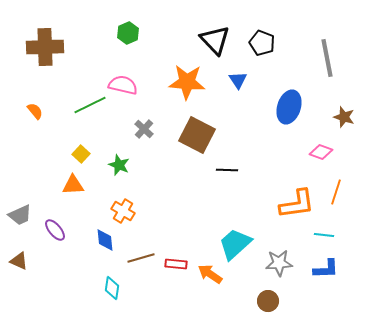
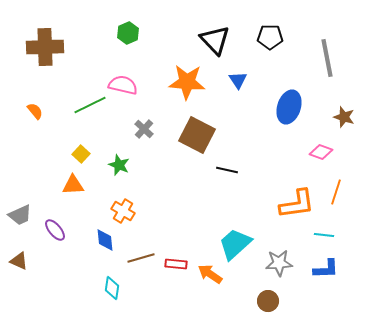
black pentagon: moved 8 px right, 6 px up; rotated 20 degrees counterclockwise
black line: rotated 10 degrees clockwise
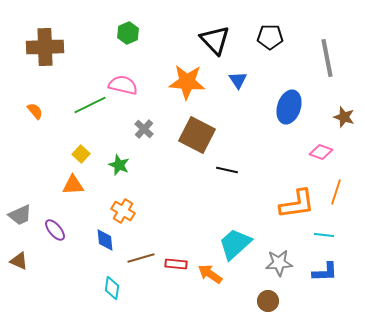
blue L-shape: moved 1 px left, 3 px down
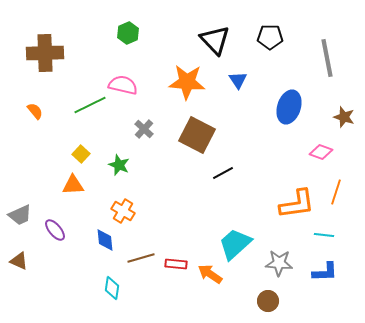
brown cross: moved 6 px down
black line: moved 4 px left, 3 px down; rotated 40 degrees counterclockwise
gray star: rotated 8 degrees clockwise
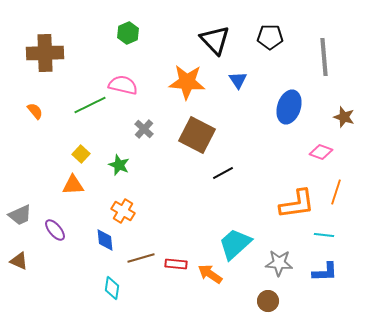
gray line: moved 3 px left, 1 px up; rotated 6 degrees clockwise
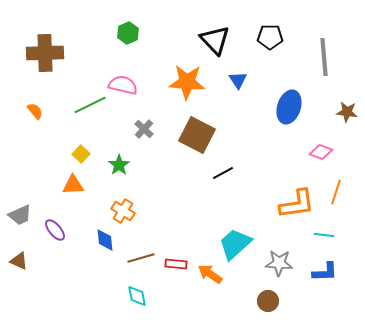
brown star: moved 3 px right, 5 px up; rotated 10 degrees counterclockwise
green star: rotated 15 degrees clockwise
cyan diamond: moved 25 px right, 8 px down; rotated 20 degrees counterclockwise
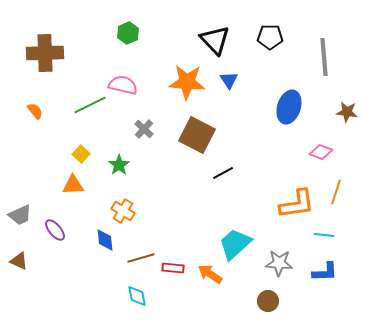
blue triangle: moved 9 px left
red rectangle: moved 3 px left, 4 px down
